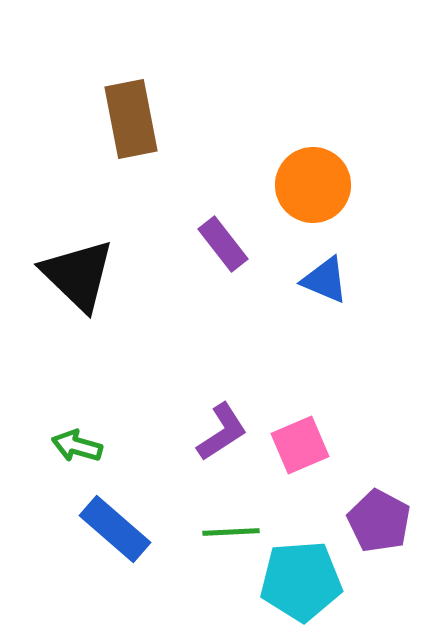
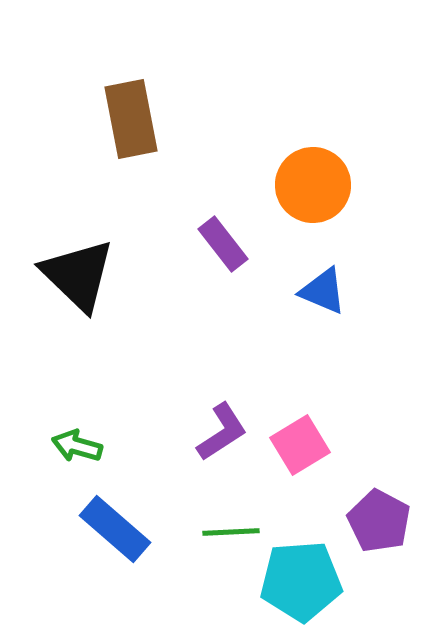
blue triangle: moved 2 px left, 11 px down
pink square: rotated 8 degrees counterclockwise
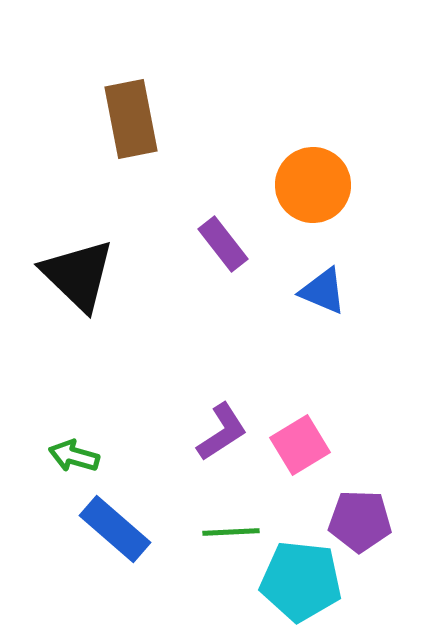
green arrow: moved 3 px left, 10 px down
purple pentagon: moved 19 px left; rotated 26 degrees counterclockwise
cyan pentagon: rotated 10 degrees clockwise
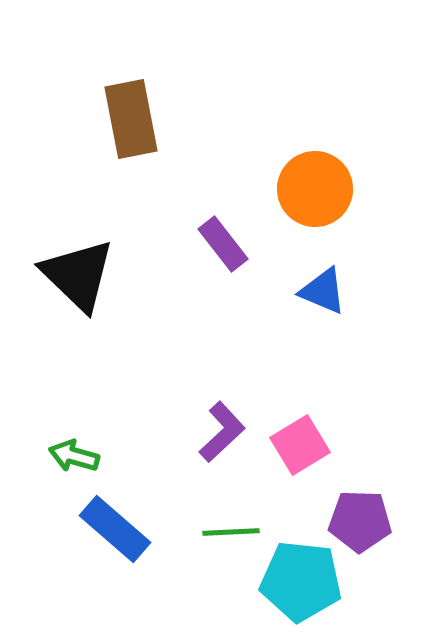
orange circle: moved 2 px right, 4 px down
purple L-shape: rotated 10 degrees counterclockwise
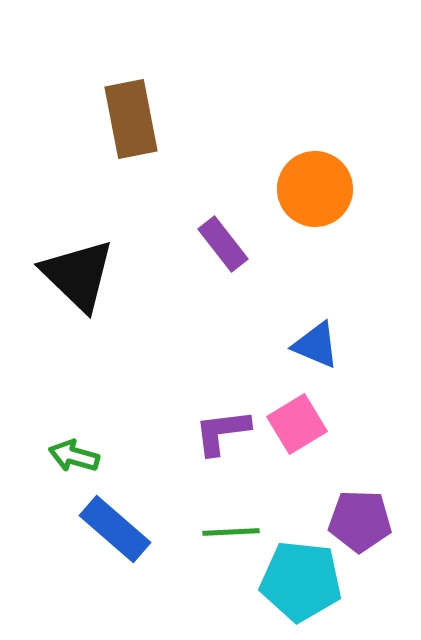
blue triangle: moved 7 px left, 54 px down
purple L-shape: rotated 144 degrees counterclockwise
pink square: moved 3 px left, 21 px up
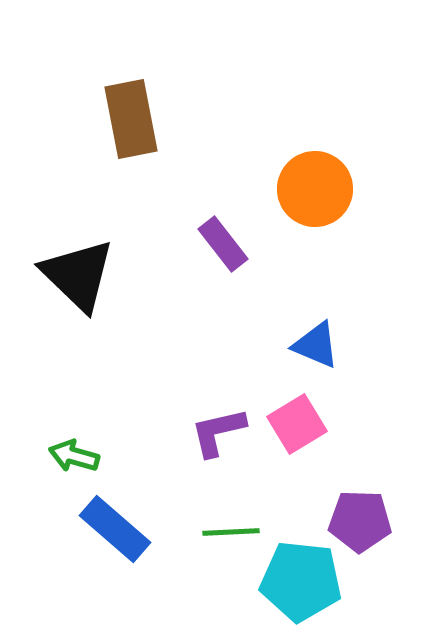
purple L-shape: moved 4 px left; rotated 6 degrees counterclockwise
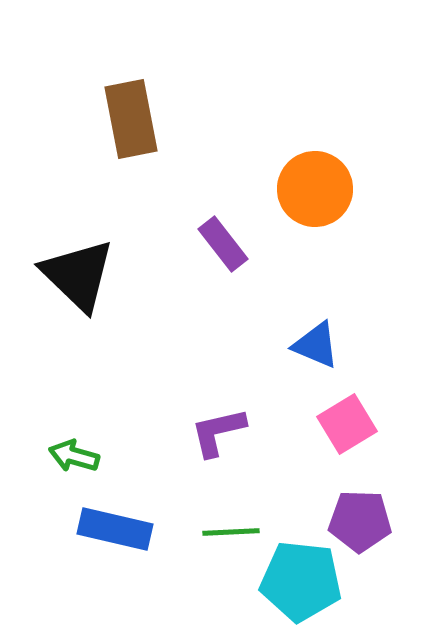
pink square: moved 50 px right
blue rectangle: rotated 28 degrees counterclockwise
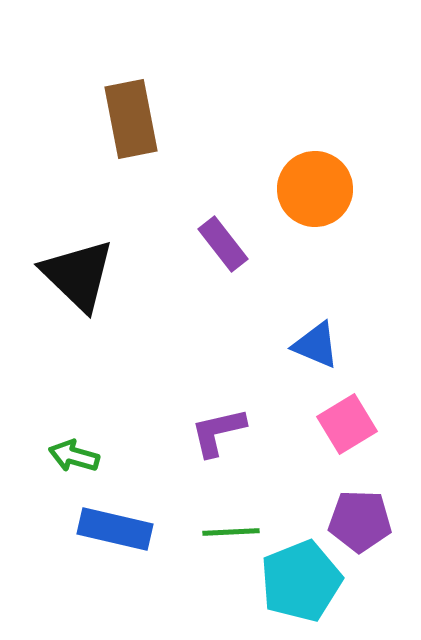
cyan pentagon: rotated 28 degrees counterclockwise
